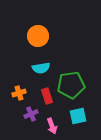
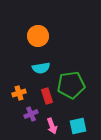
cyan square: moved 10 px down
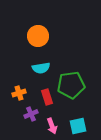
red rectangle: moved 1 px down
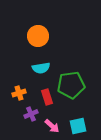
pink arrow: rotated 28 degrees counterclockwise
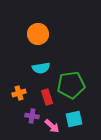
orange circle: moved 2 px up
purple cross: moved 1 px right, 2 px down; rotated 32 degrees clockwise
cyan square: moved 4 px left, 7 px up
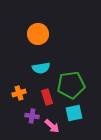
cyan square: moved 6 px up
